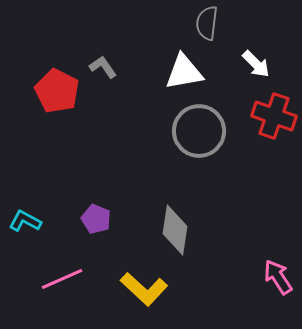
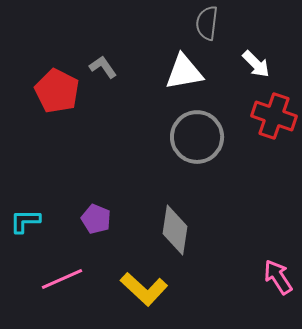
gray circle: moved 2 px left, 6 px down
cyan L-shape: rotated 28 degrees counterclockwise
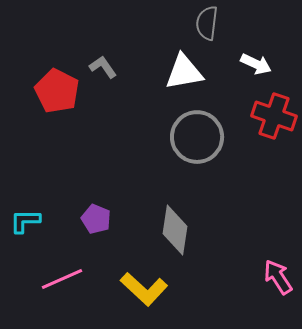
white arrow: rotated 20 degrees counterclockwise
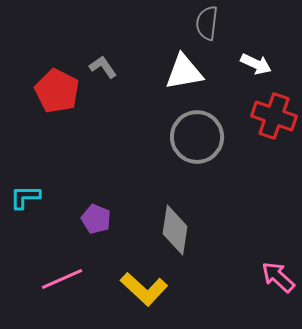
cyan L-shape: moved 24 px up
pink arrow: rotated 15 degrees counterclockwise
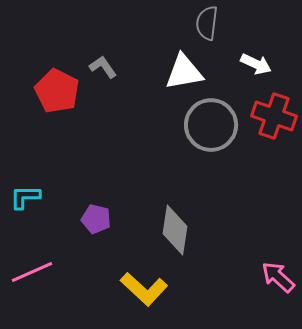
gray circle: moved 14 px right, 12 px up
purple pentagon: rotated 8 degrees counterclockwise
pink line: moved 30 px left, 7 px up
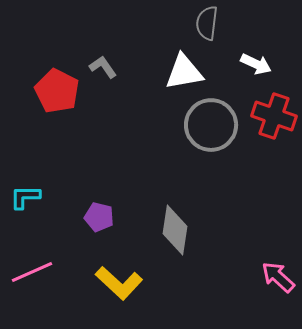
purple pentagon: moved 3 px right, 2 px up
yellow L-shape: moved 25 px left, 6 px up
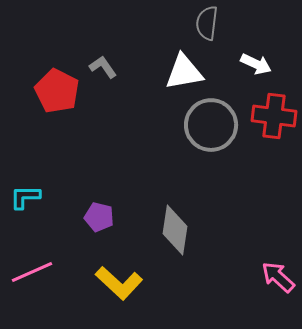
red cross: rotated 12 degrees counterclockwise
